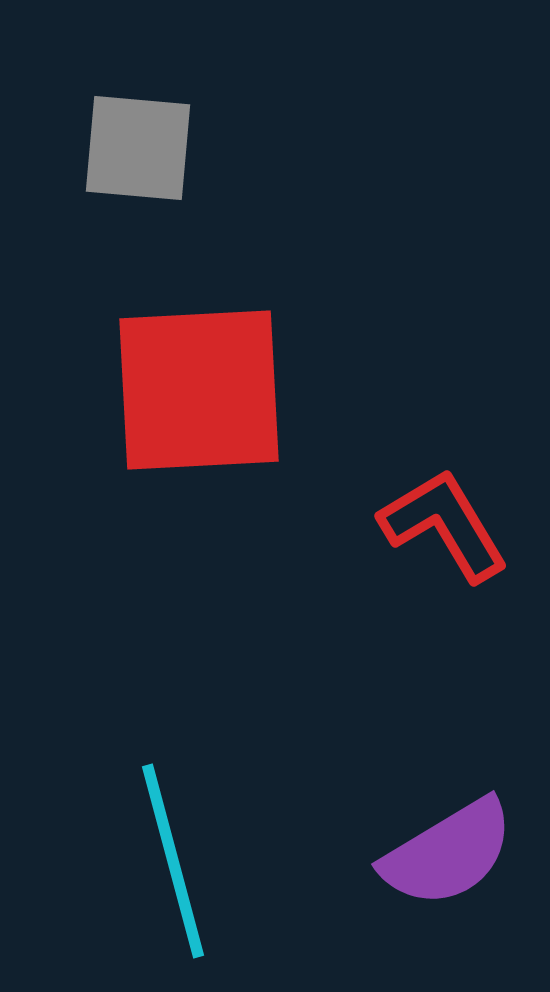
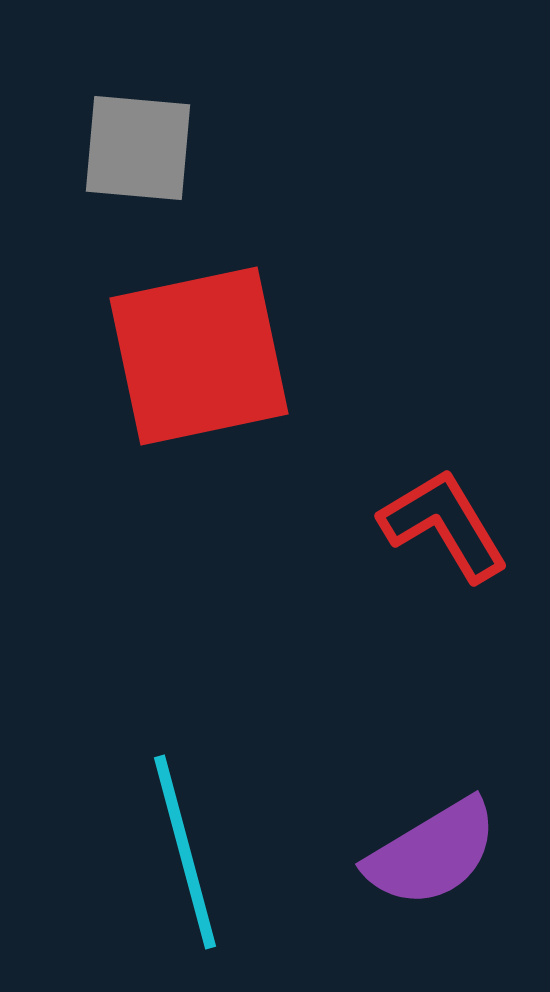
red square: moved 34 px up; rotated 9 degrees counterclockwise
purple semicircle: moved 16 px left
cyan line: moved 12 px right, 9 px up
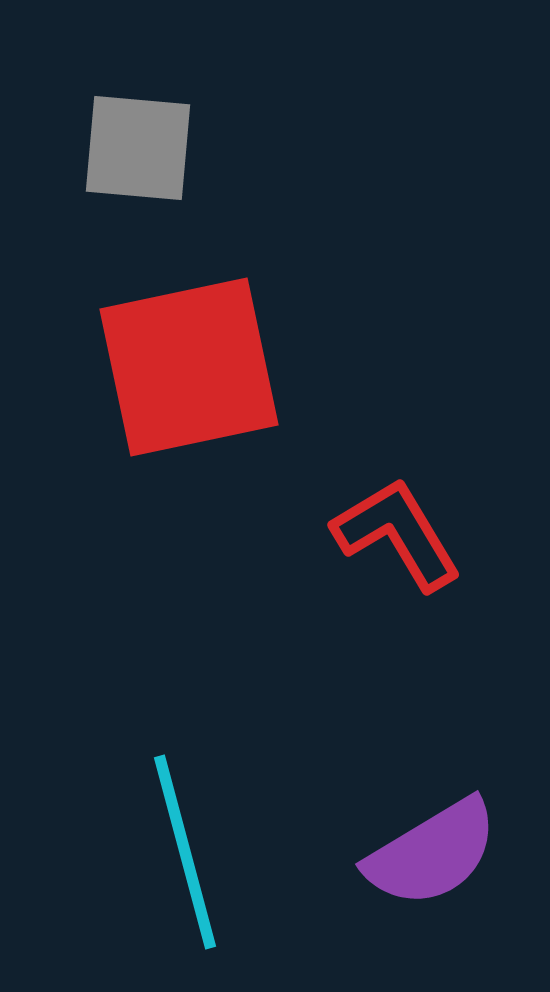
red square: moved 10 px left, 11 px down
red L-shape: moved 47 px left, 9 px down
